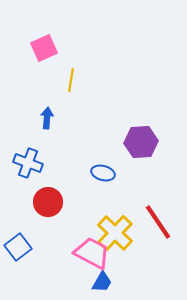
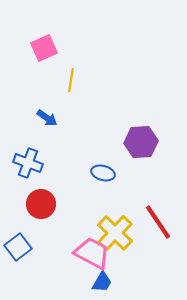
blue arrow: rotated 120 degrees clockwise
red circle: moved 7 px left, 2 px down
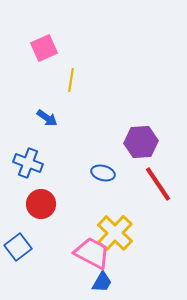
red line: moved 38 px up
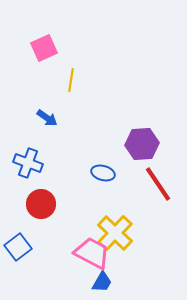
purple hexagon: moved 1 px right, 2 px down
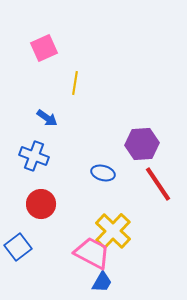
yellow line: moved 4 px right, 3 px down
blue cross: moved 6 px right, 7 px up
yellow cross: moved 2 px left, 2 px up
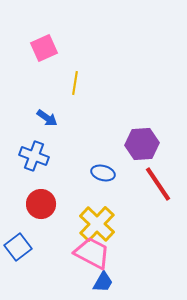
yellow cross: moved 16 px left, 7 px up
blue trapezoid: moved 1 px right
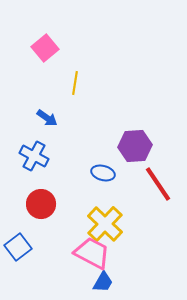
pink square: moved 1 px right; rotated 16 degrees counterclockwise
purple hexagon: moved 7 px left, 2 px down
blue cross: rotated 8 degrees clockwise
yellow cross: moved 8 px right
